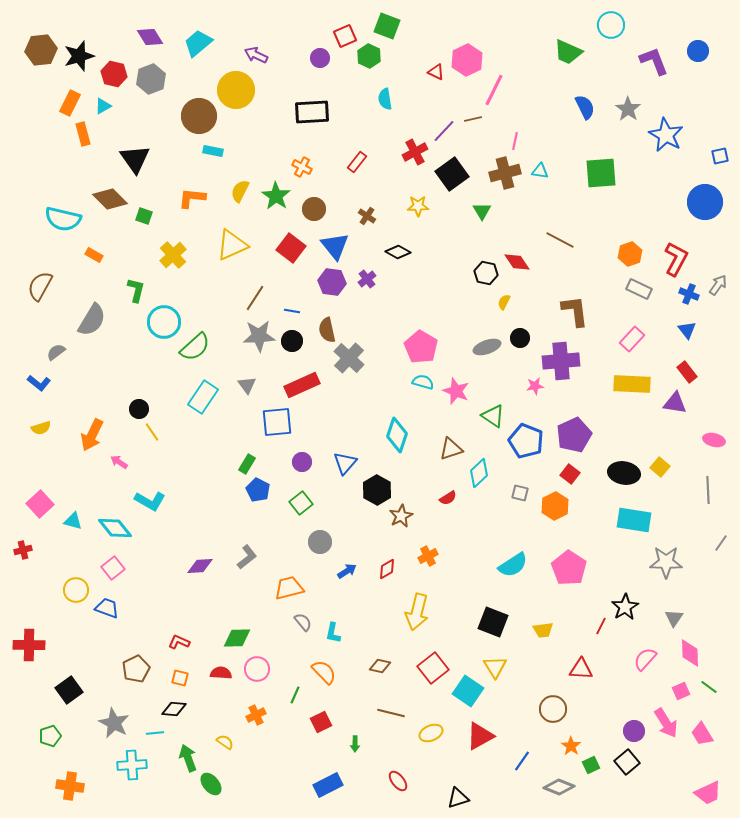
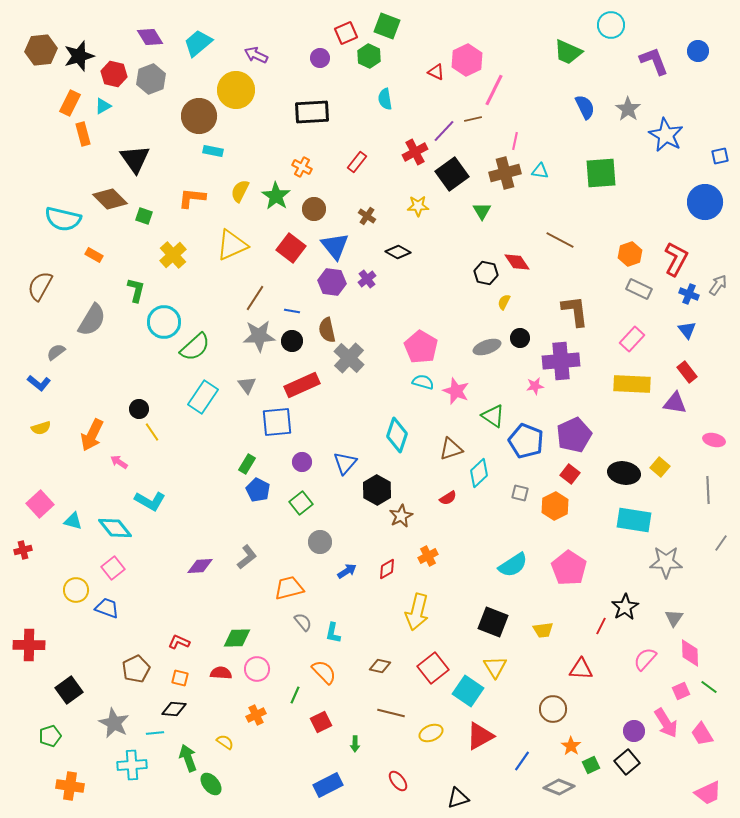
red square at (345, 36): moved 1 px right, 3 px up
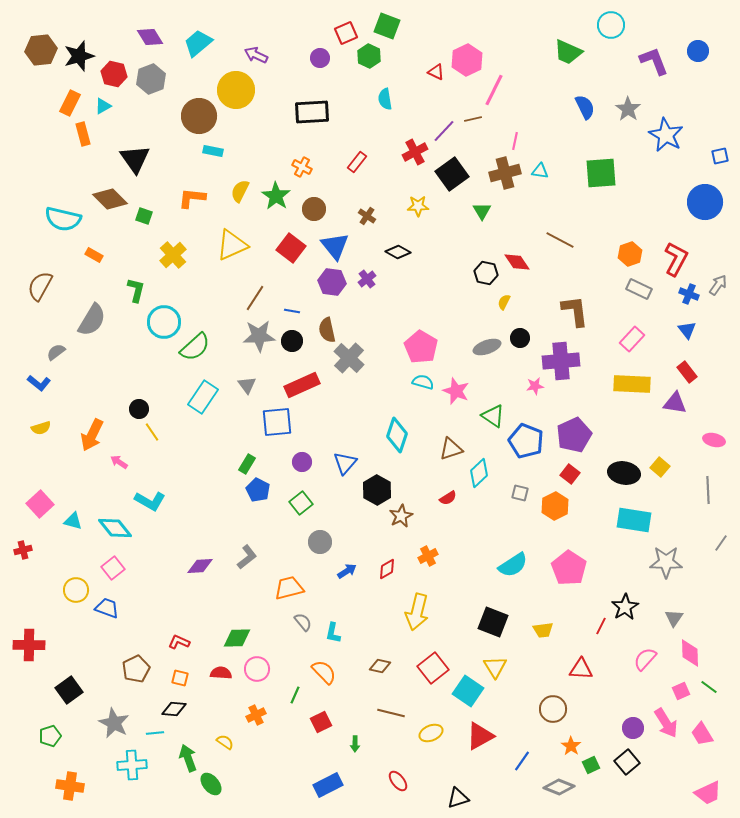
purple circle at (634, 731): moved 1 px left, 3 px up
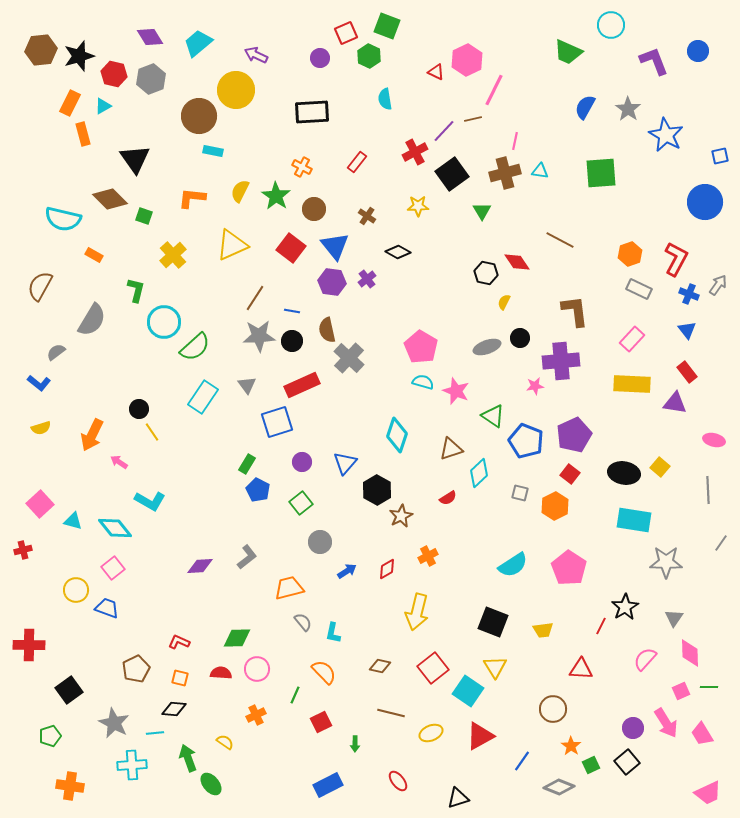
blue semicircle at (585, 107): rotated 125 degrees counterclockwise
blue square at (277, 422): rotated 12 degrees counterclockwise
green line at (709, 687): rotated 36 degrees counterclockwise
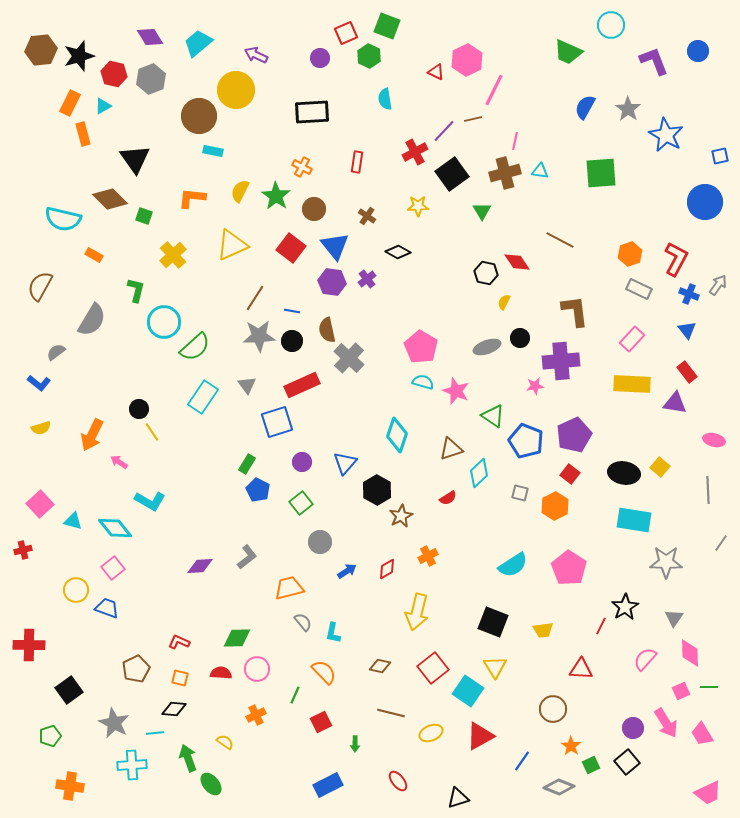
red rectangle at (357, 162): rotated 30 degrees counterclockwise
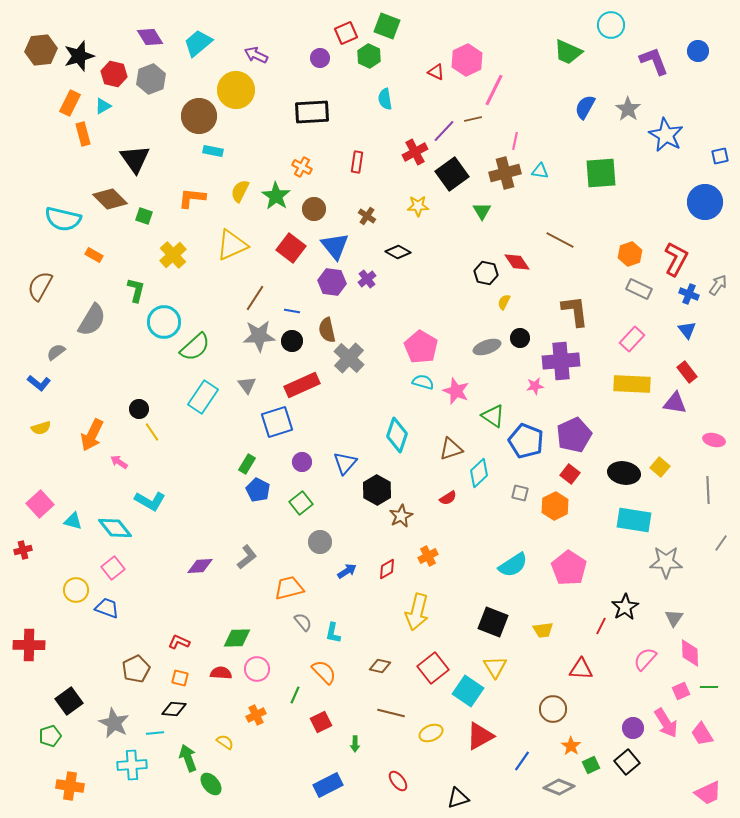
black square at (69, 690): moved 11 px down
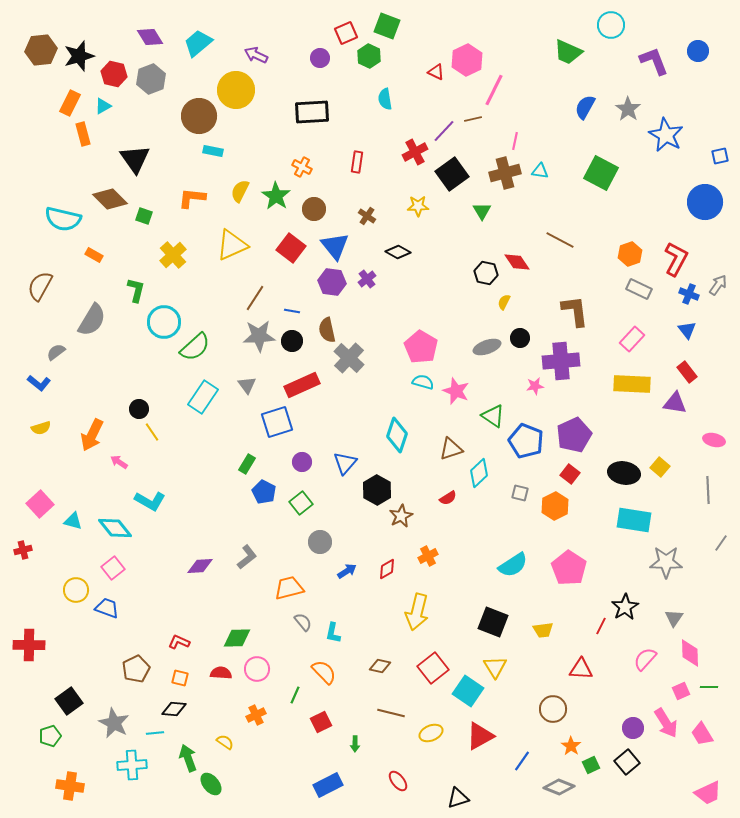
green square at (601, 173): rotated 32 degrees clockwise
blue pentagon at (258, 490): moved 6 px right, 2 px down
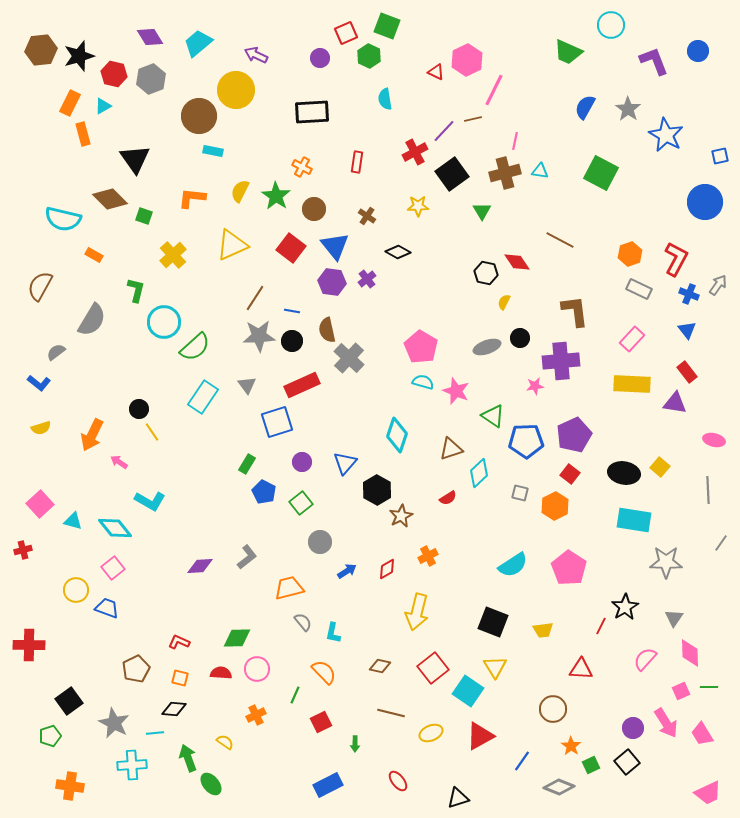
blue pentagon at (526, 441): rotated 24 degrees counterclockwise
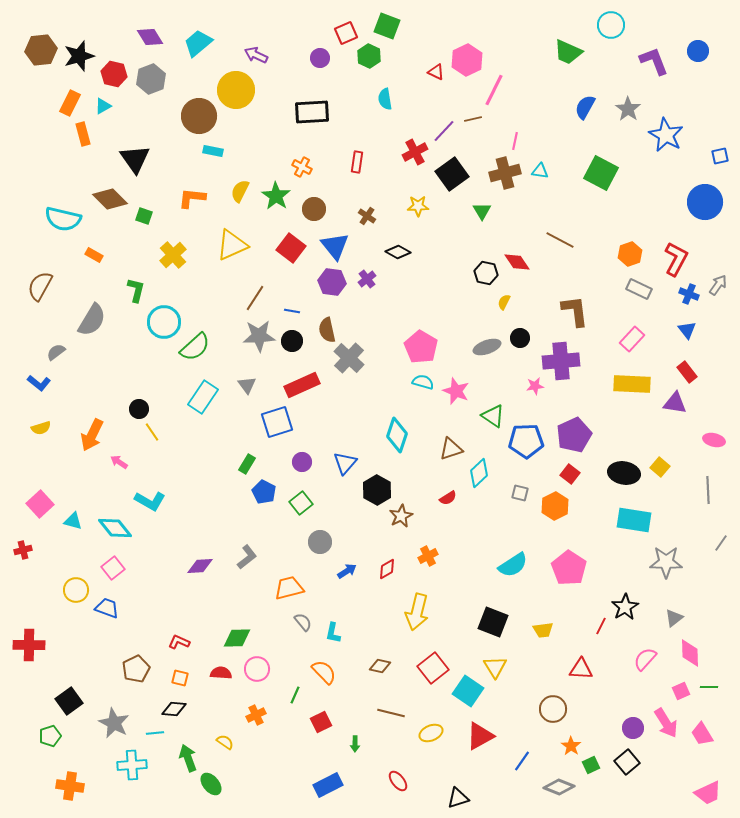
gray triangle at (674, 618): rotated 18 degrees clockwise
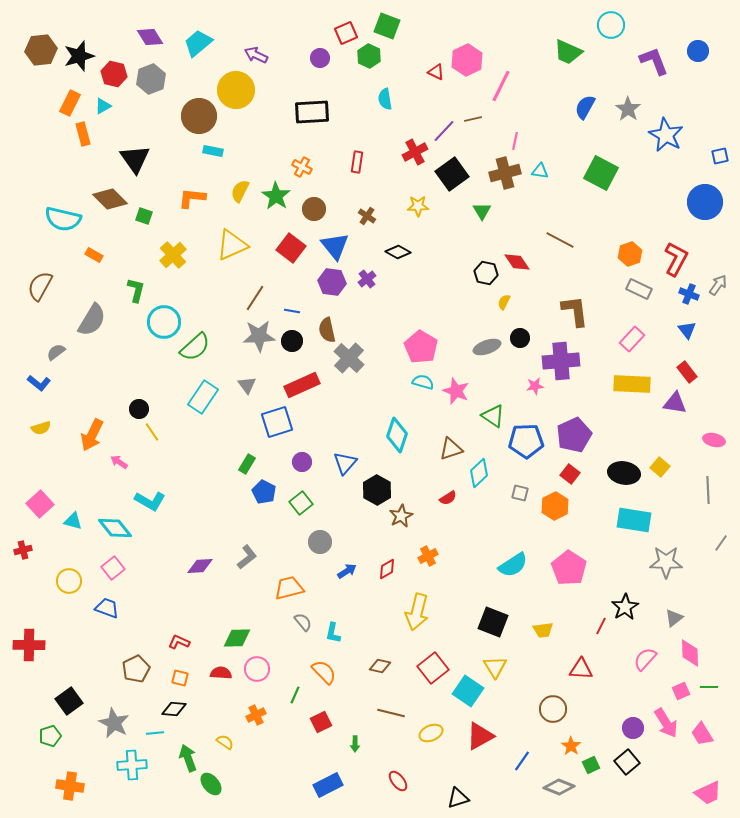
pink line at (494, 90): moved 7 px right, 4 px up
yellow circle at (76, 590): moved 7 px left, 9 px up
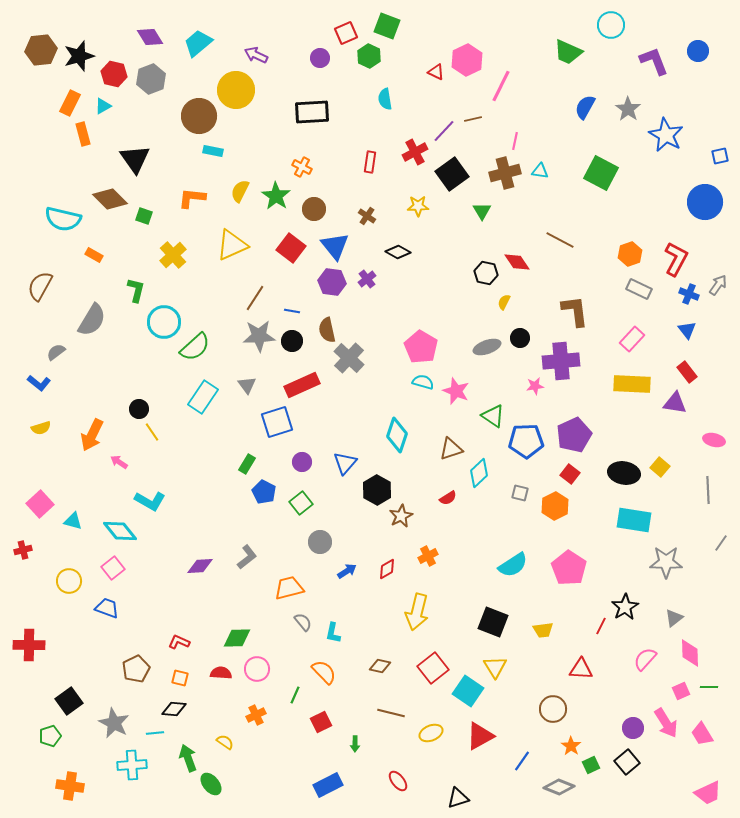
red rectangle at (357, 162): moved 13 px right
cyan diamond at (115, 528): moved 5 px right, 3 px down
